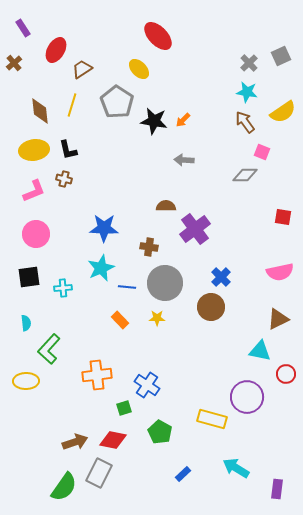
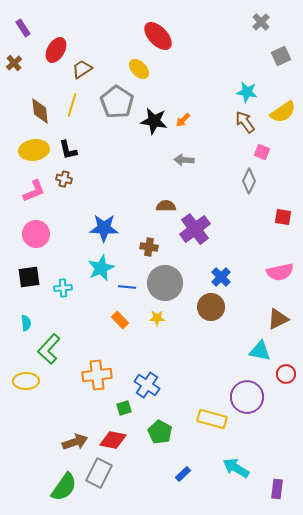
gray cross at (249, 63): moved 12 px right, 41 px up
gray diamond at (245, 175): moved 4 px right, 6 px down; rotated 65 degrees counterclockwise
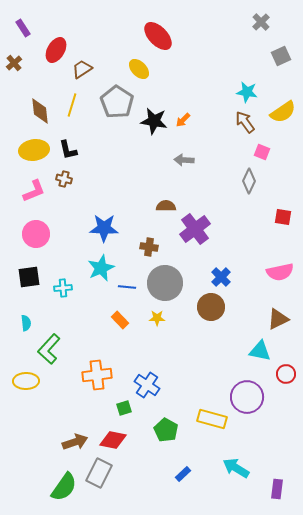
green pentagon at (160, 432): moved 6 px right, 2 px up
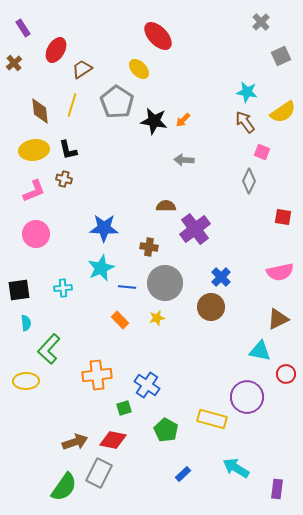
black square at (29, 277): moved 10 px left, 13 px down
yellow star at (157, 318): rotated 14 degrees counterclockwise
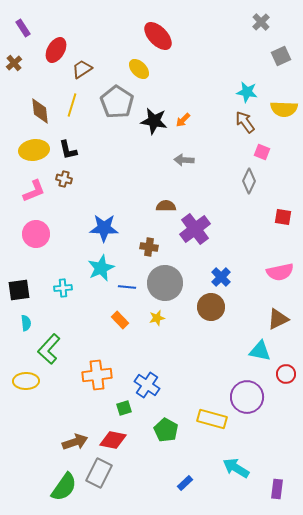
yellow semicircle at (283, 112): moved 1 px right, 3 px up; rotated 36 degrees clockwise
blue rectangle at (183, 474): moved 2 px right, 9 px down
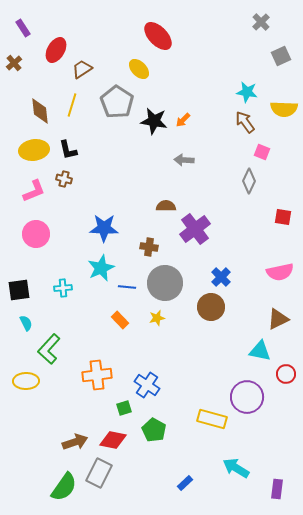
cyan semicircle at (26, 323): rotated 21 degrees counterclockwise
green pentagon at (166, 430): moved 12 px left
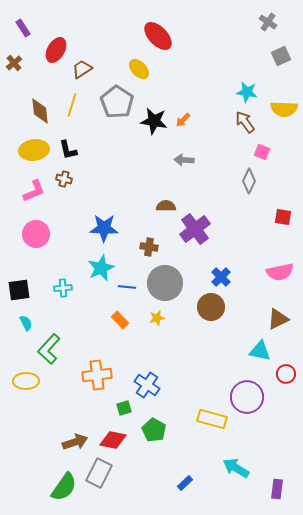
gray cross at (261, 22): moved 7 px right; rotated 12 degrees counterclockwise
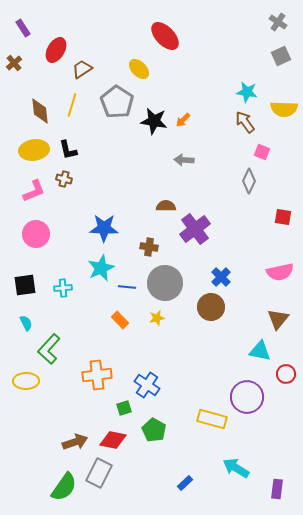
gray cross at (268, 22): moved 10 px right
red ellipse at (158, 36): moved 7 px right
black square at (19, 290): moved 6 px right, 5 px up
brown triangle at (278, 319): rotated 25 degrees counterclockwise
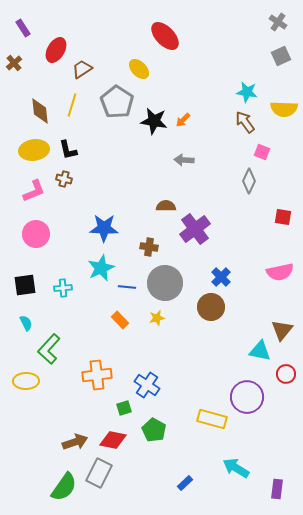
brown triangle at (278, 319): moved 4 px right, 11 px down
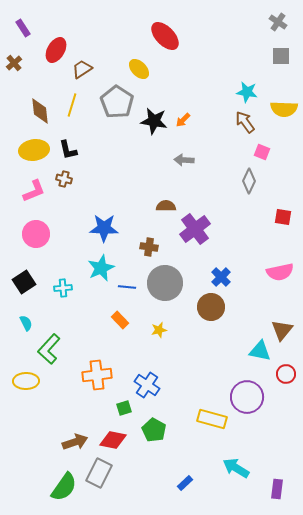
gray square at (281, 56): rotated 24 degrees clockwise
black square at (25, 285): moved 1 px left, 3 px up; rotated 25 degrees counterclockwise
yellow star at (157, 318): moved 2 px right, 12 px down
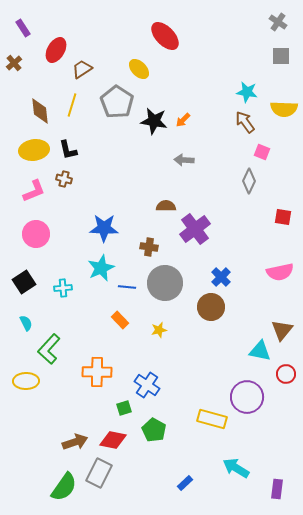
orange cross at (97, 375): moved 3 px up; rotated 8 degrees clockwise
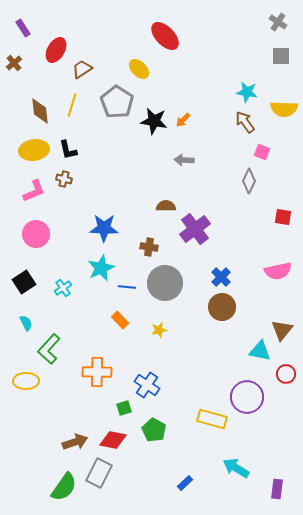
pink semicircle at (280, 272): moved 2 px left, 1 px up
cyan cross at (63, 288): rotated 30 degrees counterclockwise
brown circle at (211, 307): moved 11 px right
